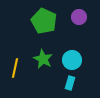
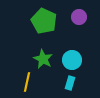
yellow line: moved 12 px right, 14 px down
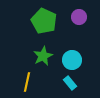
green star: moved 3 px up; rotated 18 degrees clockwise
cyan rectangle: rotated 56 degrees counterclockwise
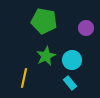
purple circle: moved 7 px right, 11 px down
green pentagon: rotated 15 degrees counterclockwise
green star: moved 3 px right
yellow line: moved 3 px left, 4 px up
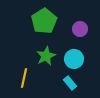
green pentagon: rotated 30 degrees clockwise
purple circle: moved 6 px left, 1 px down
cyan circle: moved 2 px right, 1 px up
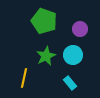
green pentagon: rotated 20 degrees counterclockwise
cyan circle: moved 1 px left, 4 px up
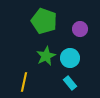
cyan circle: moved 3 px left, 3 px down
yellow line: moved 4 px down
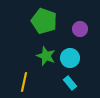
green star: rotated 24 degrees counterclockwise
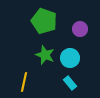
green star: moved 1 px left, 1 px up
